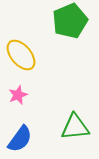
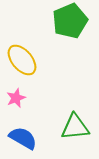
yellow ellipse: moved 1 px right, 5 px down
pink star: moved 2 px left, 3 px down
blue semicircle: moved 3 px right, 1 px up; rotated 96 degrees counterclockwise
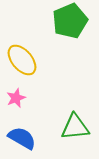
blue semicircle: moved 1 px left
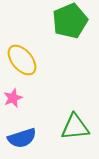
pink star: moved 3 px left
blue semicircle: rotated 132 degrees clockwise
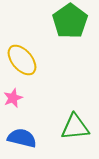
green pentagon: rotated 12 degrees counterclockwise
blue semicircle: rotated 148 degrees counterclockwise
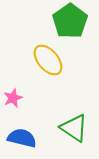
yellow ellipse: moved 26 px right
green triangle: moved 1 px left, 1 px down; rotated 40 degrees clockwise
